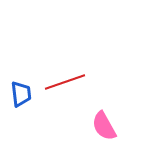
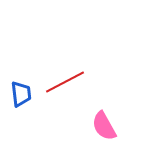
red line: rotated 9 degrees counterclockwise
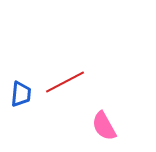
blue trapezoid: rotated 12 degrees clockwise
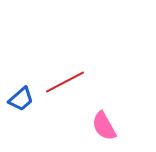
blue trapezoid: moved 5 px down; rotated 44 degrees clockwise
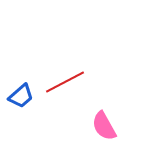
blue trapezoid: moved 3 px up
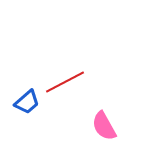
blue trapezoid: moved 6 px right, 6 px down
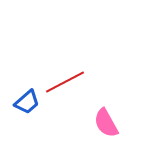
pink semicircle: moved 2 px right, 3 px up
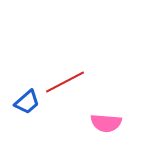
pink semicircle: rotated 56 degrees counterclockwise
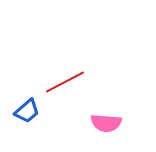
blue trapezoid: moved 9 px down
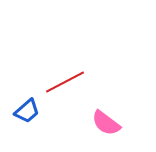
pink semicircle: rotated 32 degrees clockwise
